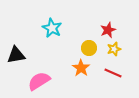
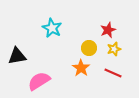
black triangle: moved 1 px right, 1 px down
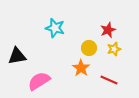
cyan star: moved 3 px right; rotated 12 degrees counterclockwise
red line: moved 4 px left, 7 px down
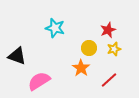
black triangle: rotated 30 degrees clockwise
red line: rotated 66 degrees counterclockwise
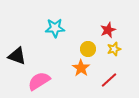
cyan star: rotated 18 degrees counterclockwise
yellow circle: moved 1 px left, 1 px down
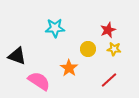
yellow star: rotated 24 degrees clockwise
orange star: moved 12 px left
pink semicircle: rotated 65 degrees clockwise
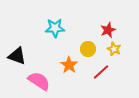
yellow star: rotated 16 degrees clockwise
orange star: moved 3 px up
red line: moved 8 px left, 8 px up
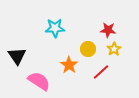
red star: rotated 28 degrees clockwise
yellow star: rotated 16 degrees clockwise
black triangle: rotated 36 degrees clockwise
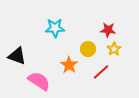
black triangle: rotated 36 degrees counterclockwise
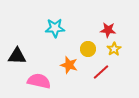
black triangle: rotated 18 degrees counterclockwise
orange star: rotated 18 degrees counterclockwise
pink semicircle: rotated 20 degrees counterclockwise
